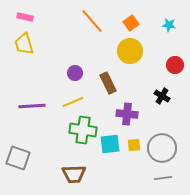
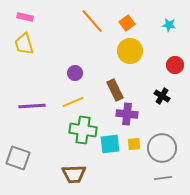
orange square: moved 4 px left
brown rectangle: moved 7 px right, 7 px down
yellow square: moved 1 px up
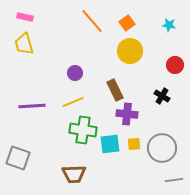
gray line: moved 11 px right, 2 px down
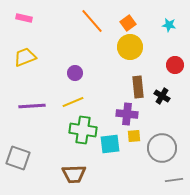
pink rectangle: moved 1 px left, 1 px down
orange square: moved 1 px right
yellow trapezoid: moved 1 px right, 13 px down; rotated 85 degrees clockwise
yellow circle: moved 4 px up
brown rectangle: moved 23 px right, 3 px up; rotated 20 degrees clockwise
yellow square: moved 8 px up
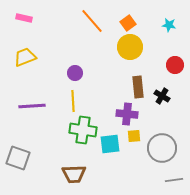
yellow line: moved 1 px up; rotated 70 degrees counterclockwise
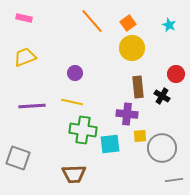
cyan star: rotated 16 degrees clockwise
yellow circle: moved 2 px right, 1 px down
red circle: moved 1 px right, 9 px down
yellow line: moved 1 px left, 1 px down; rotated 75 degrees counterclockwise
yellow square: moved 6 px right
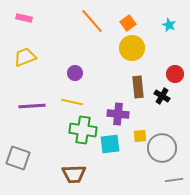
red circle: moved 1 px left
purple cross: moved 9 px left
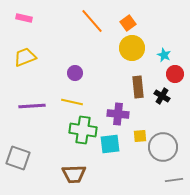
cyan star: moved 5 px left, 30 px down
gray circle: moved 1 px right, 1 px up
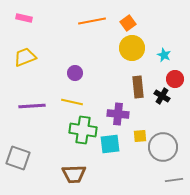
orange line: rotated 60 degrees counterclockwise
red circle: moved 5 px down
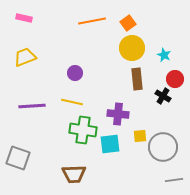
brown rectangle: moved 1 px left, 8 px up
black cross: moved 1 px right
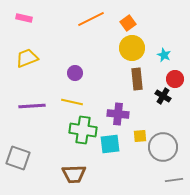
orange line: moved 1 px left, 2 px up; rotated 16 degrees counterclockwise
yellow trapezoid: moved 2 px right, 1 px down
